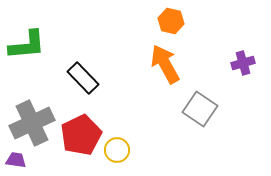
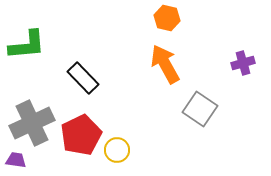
orange hexagon: moved 4 px left, 3 px up
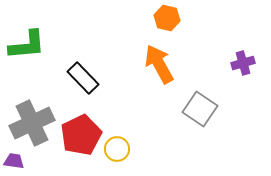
orange arrow: moved 6 px left
yellow circle: moved 1 px up
purple trapezoid: moved 2 px left, 1 px down
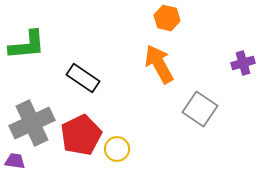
black rectangle: rotated 12 degrees counterclockwise
purple trapezoid: moved 1 px right
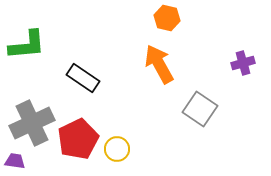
red pentagon: moved 3 px left, 4 px down
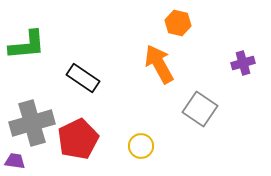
orange hexagon: moved 11 px right, 5 px down
gray cross: rotated 9 degrees clockwise
yellow circle: moved 24 px right, 3 px up
